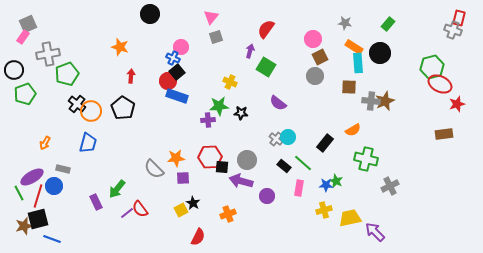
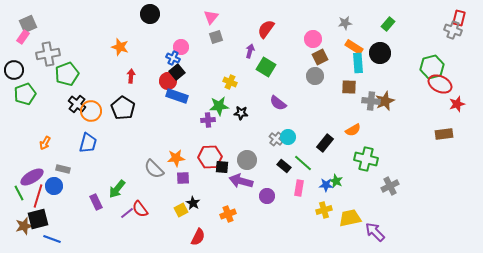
gray star at (345, 23): rotated 16 degrees counterclockwise
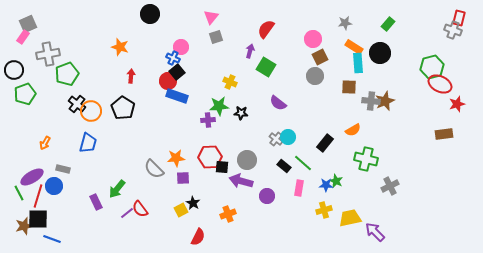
black square at (38, 219): rotated 15 degrees clockwise
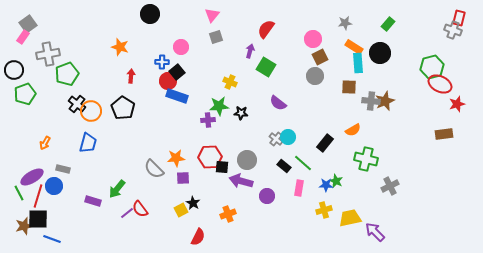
pink triangle at (211, 17): moved 1 px right, 2 px up
gray square at (28, 24): rotated 12 degrees counterclockwise
blue cross at (173, 58): moved 11 px left, 4 px down; rotated 24 degrees counterclockwise
purple rectangle at (96, 202): moved 3 px left, 1 px up; rotated 49 degrees counterclockwise
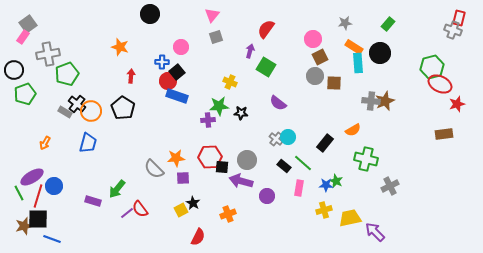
brown square at (349, 87): moved 15 px left, 4 px up
gray rectangle at (63, 169): moved 2 px right, 57 px up; rotated 16 degrees clockwise
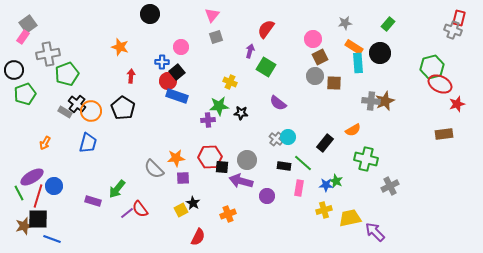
black rectangle at (284, 166): rotated 32 degrees counterclockwise
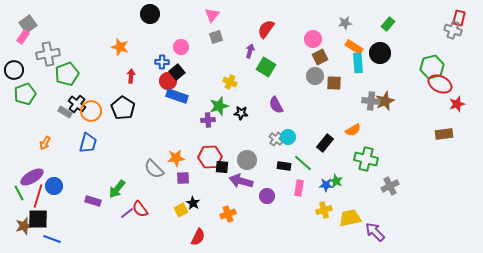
purple semicircle at (278, 103): moved 2 px left, 2 px down; rotated 24 degrees clockwise
green star at (219, 106): rotated 12 degrees counterclockwise
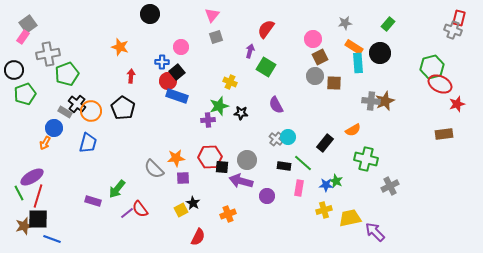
blue circle at (54, 186): moved 58 px up
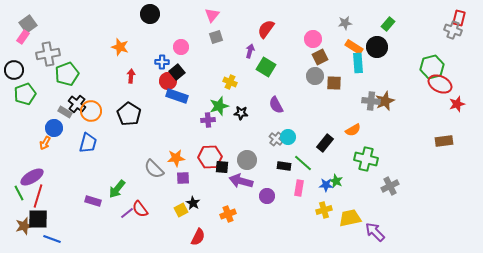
black circle at (380, 53): moved 3 px left, 6 px up
black pentagon at (123, 108): moved 6 px right, 6 px down
brown rectangle at (444, 134): moved 7 px down
